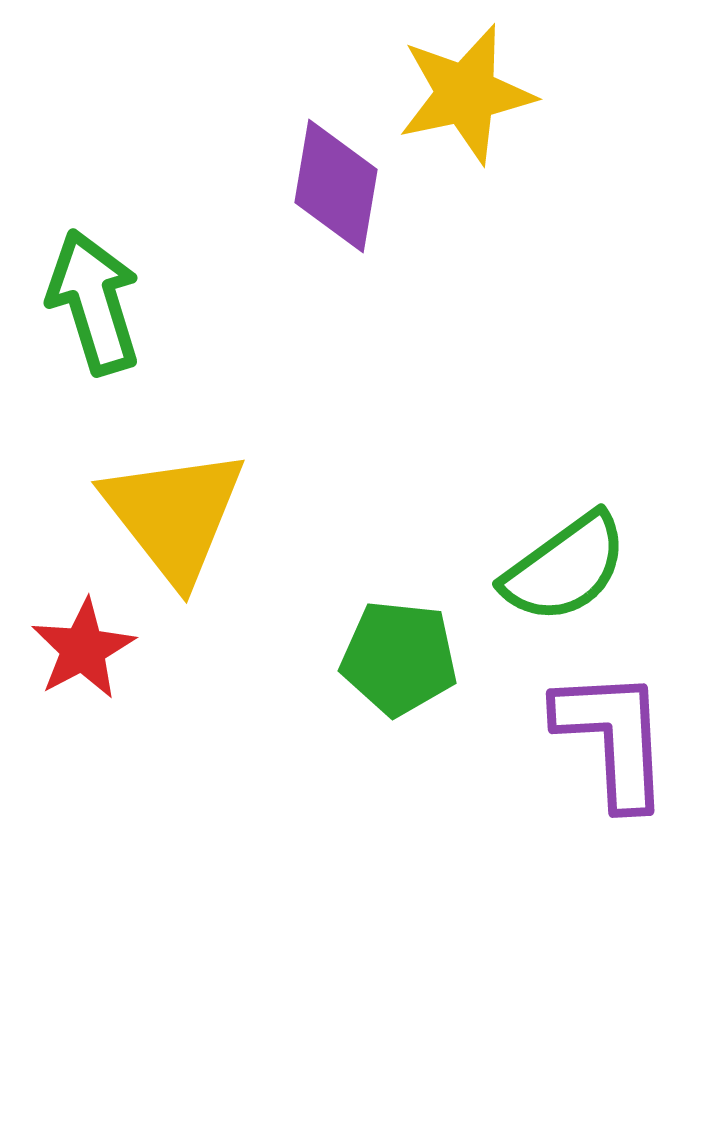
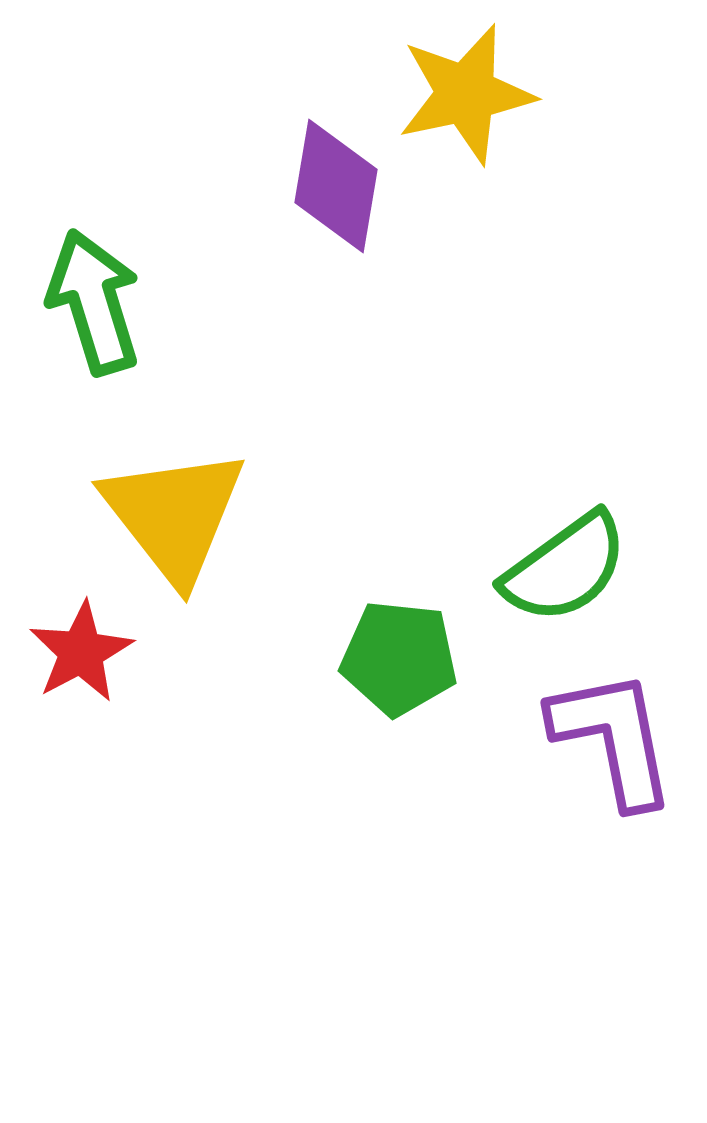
red star: moved 2 px left, 3 px down
purple L-shape: rotated 8 degrees counterclockwise
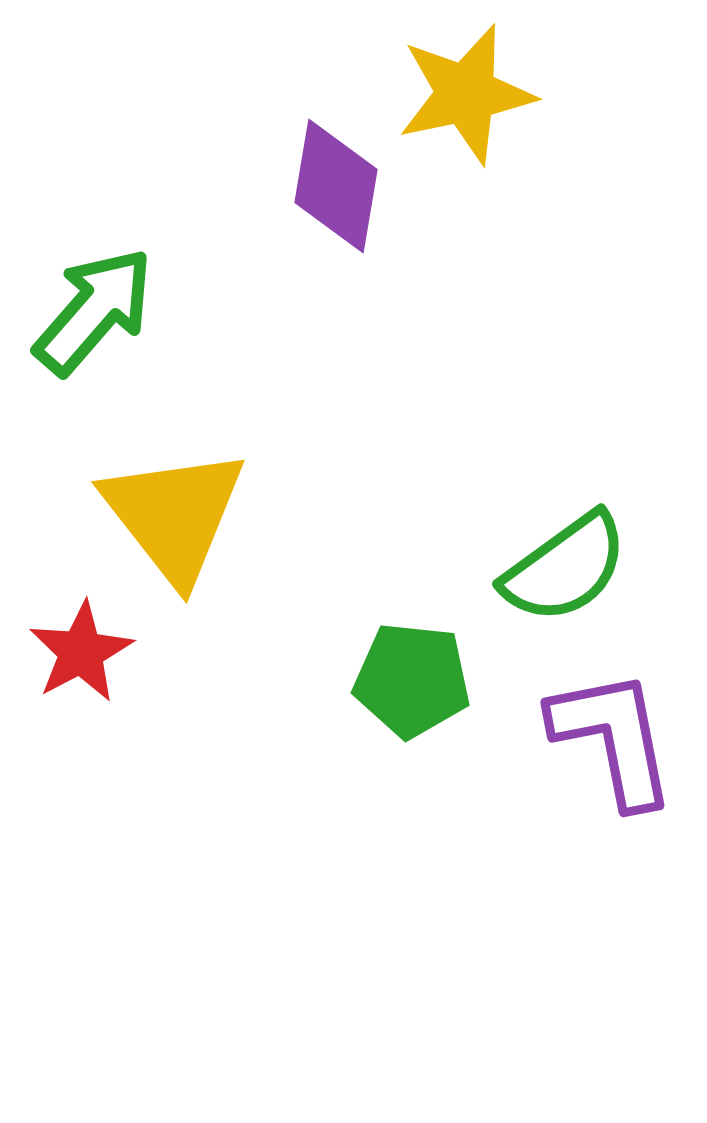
green arrow: moved 9 px down; rotated 58 degrees clockwise
green pentagon: moved 13 px right, 22 px down
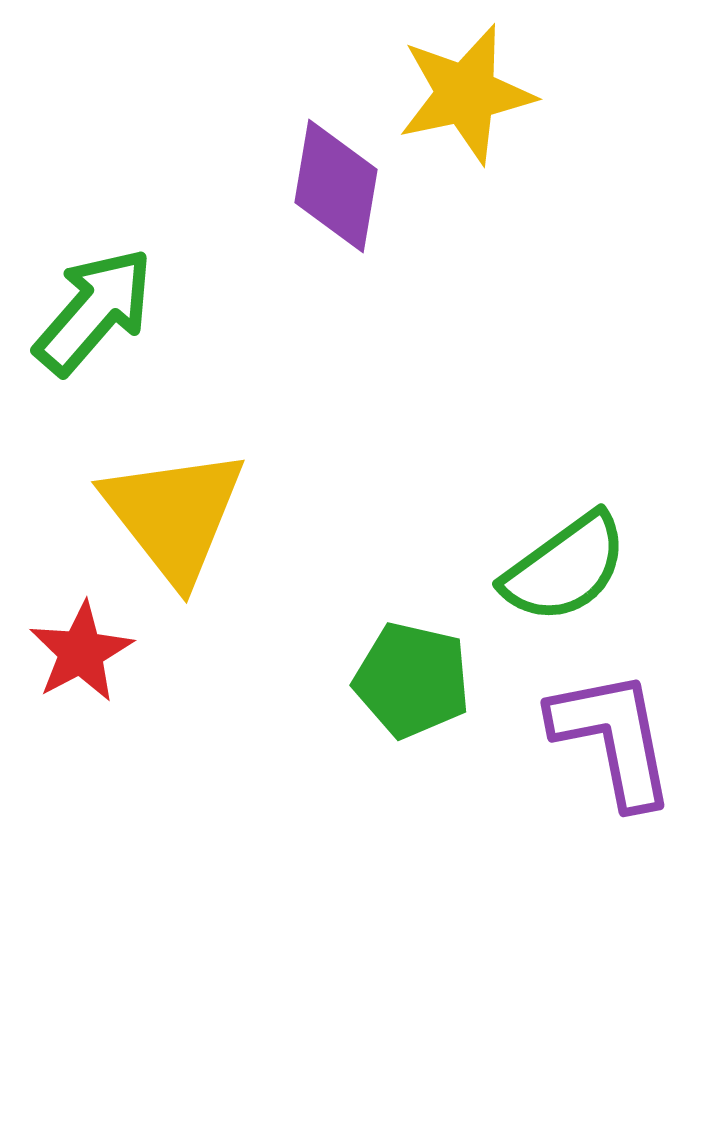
green pentagon: rotated 7 degrees clockwise
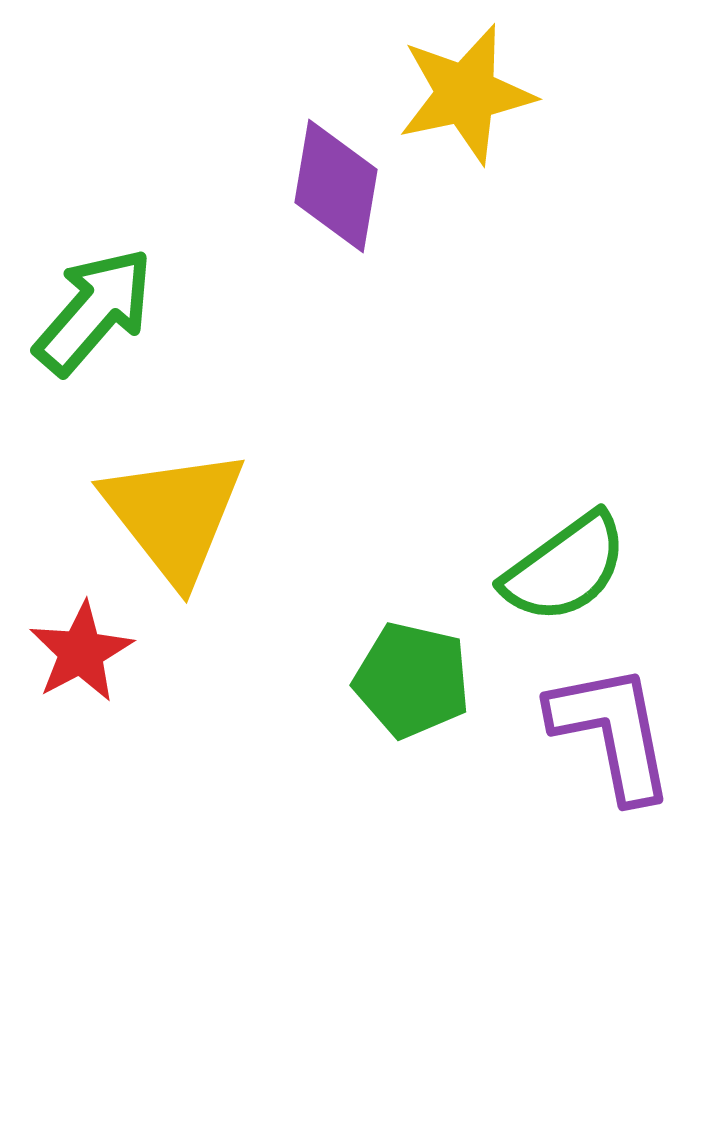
purple L-shape: moved 1 px left, 6 px up
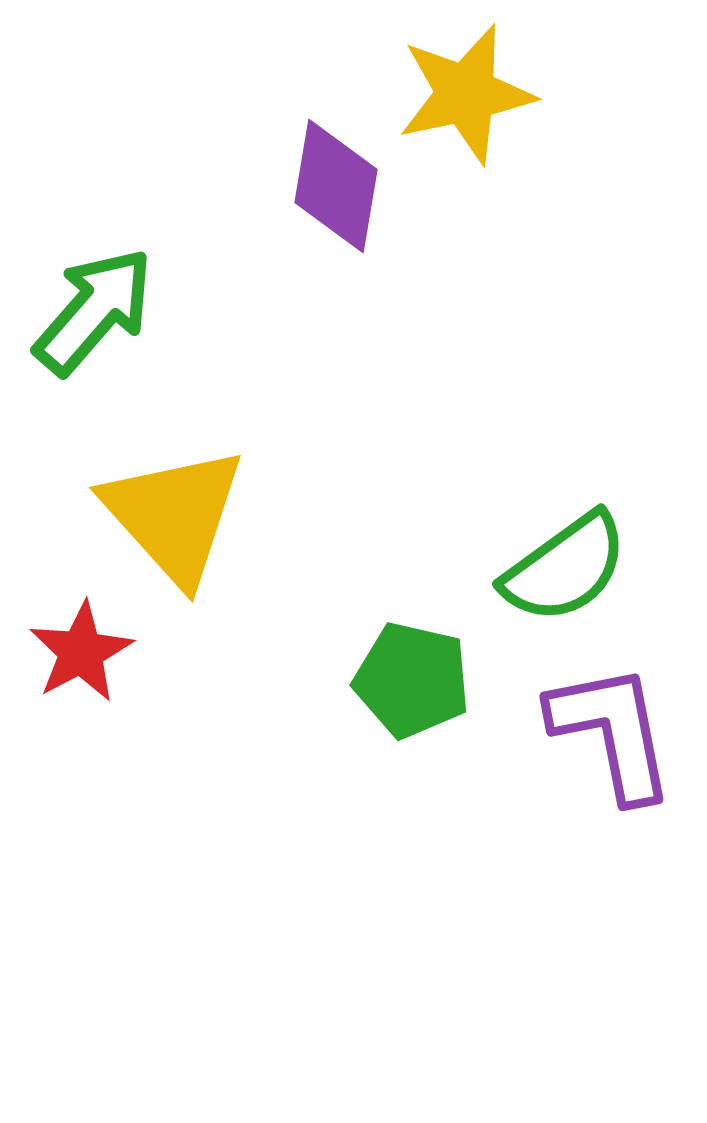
yellow triangle: rotated 4 degrees counterclockwise
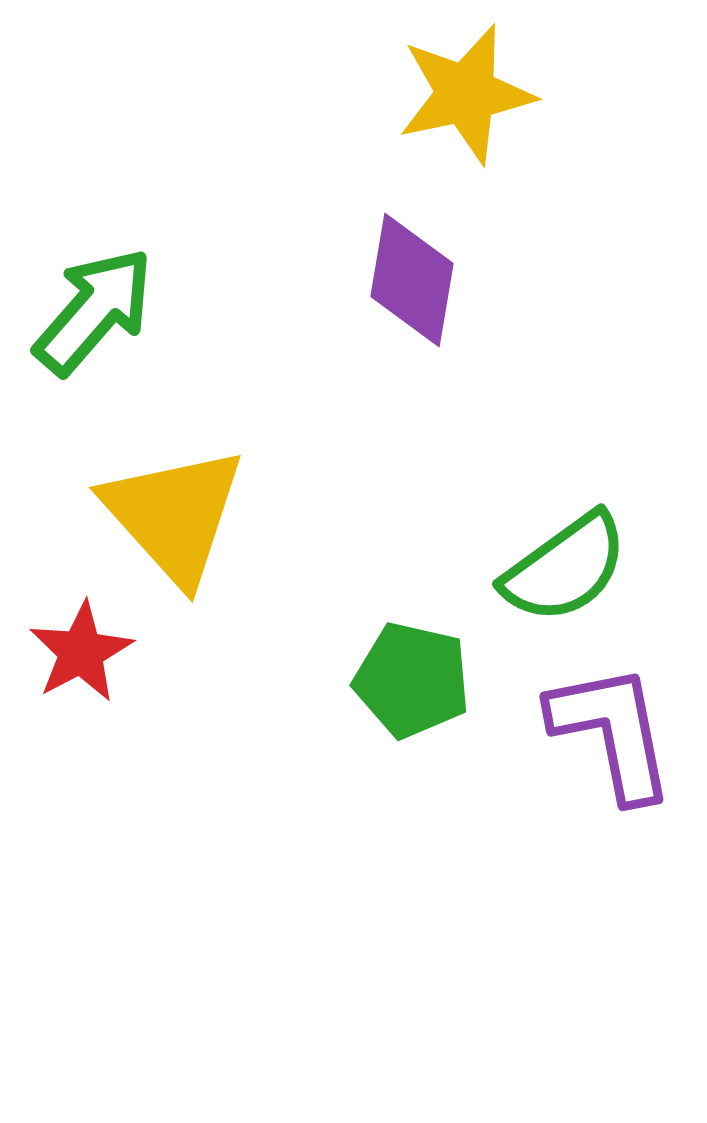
purple diamond: moved 76 px right, 94 px down
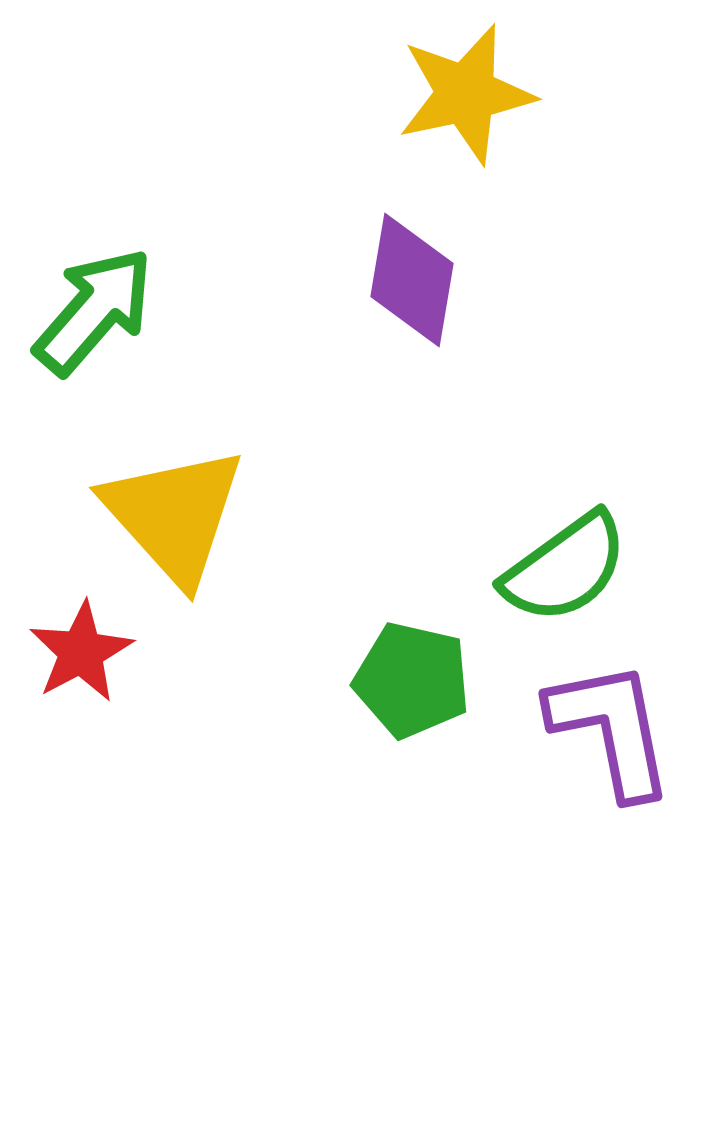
purple L-shape: moved 1 px left, 3 px up
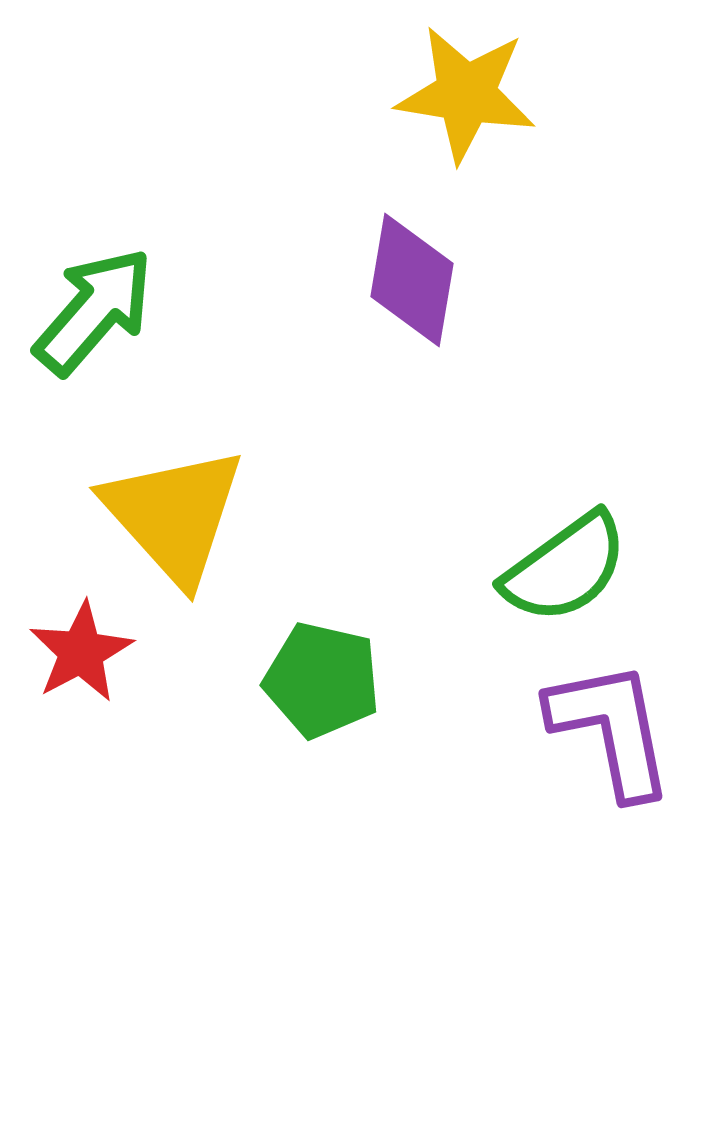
yellow star: rotated 21 degrees clockwise
green pentagon: moved 90 px left
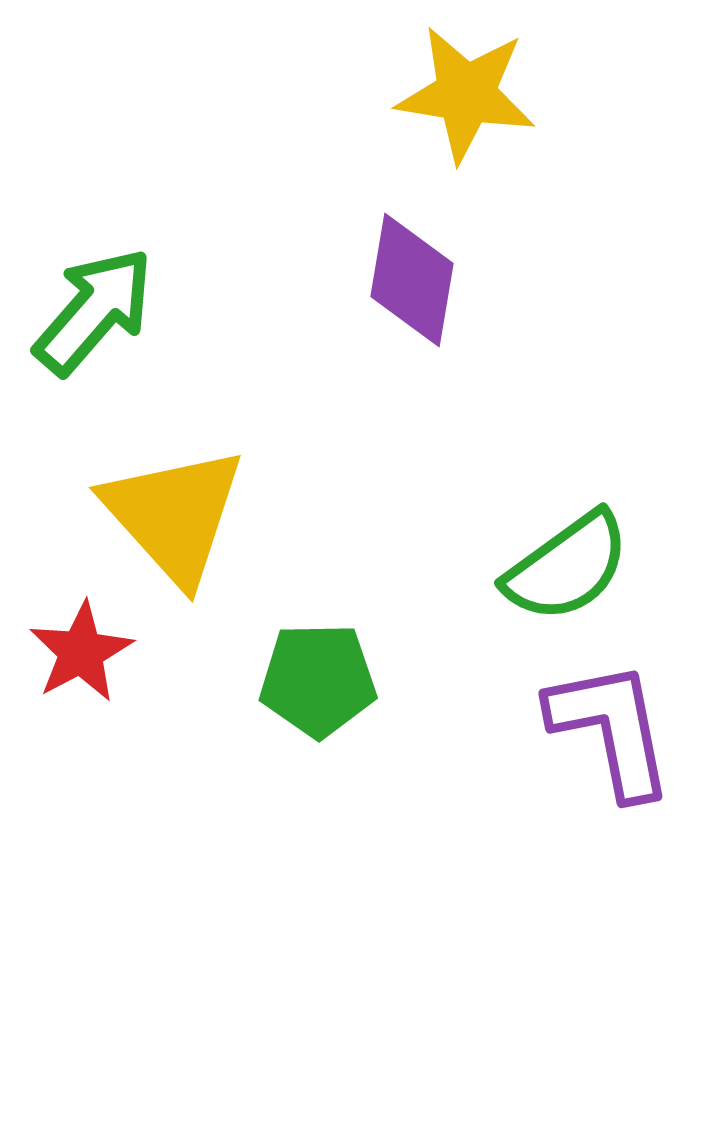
green semicircle: moved 2 px right, 1 px up
green pentagon: moved 4 px left; rotated 14 degrees counterclockwise
